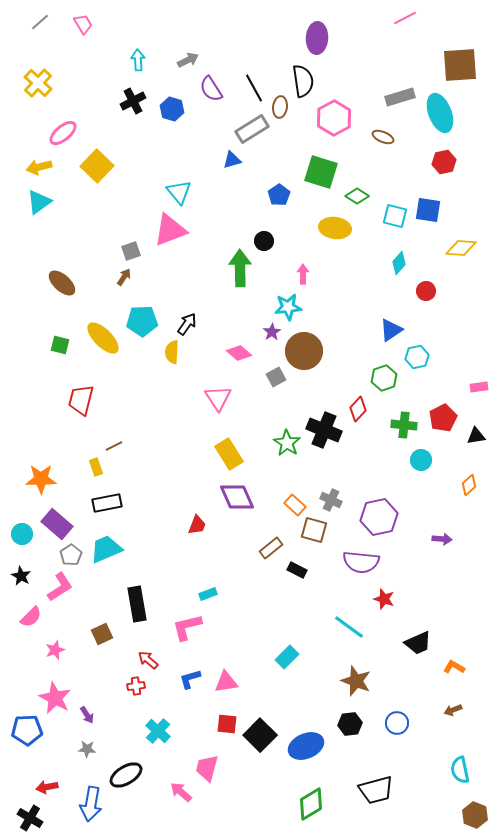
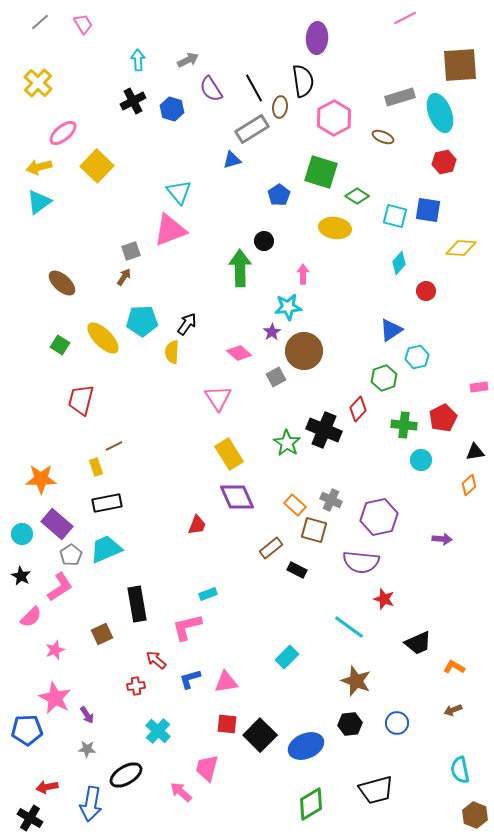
green square at (60, 345): rotated 18 degrees clockwise
black triangle at (476, 436): moved 1 px left, 16 px down
red arrow at (148, 660): moved 8 px right
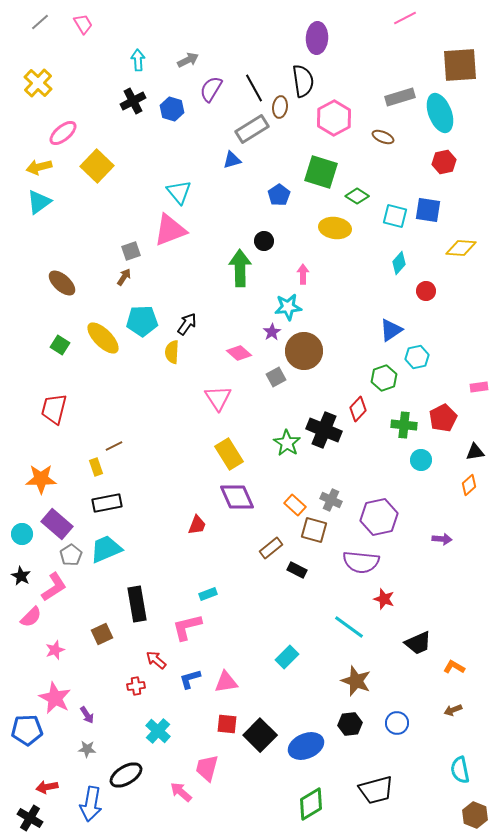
purple semicircle at (211, 89): rotated 64 degrees clockwise
red trapezoid at (81, 400): moved 27 px left, 9 px down
pink L-shape at (60, 587): moved 6 px left
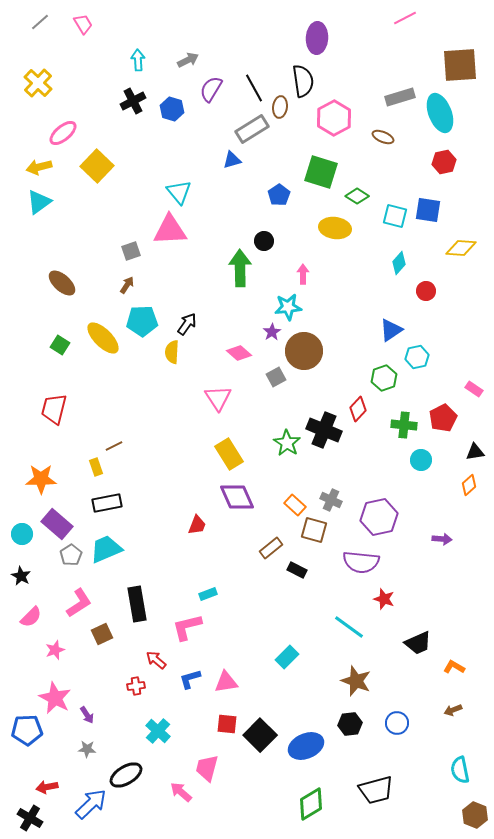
pink triangle at (170, 230): rotated 18 degrees clockwise
brown arrow at (124, 277): moved 3 px right, 8 px down
pink rectangle at (479, 387): moved 5 px left, 2 px down; rotated 42 degrees clockwise
pink L-shape at (54, 587): moved 25 px right, 16 px down
blue arrow at (91, 804): rotated 144 degrees counterclockwise
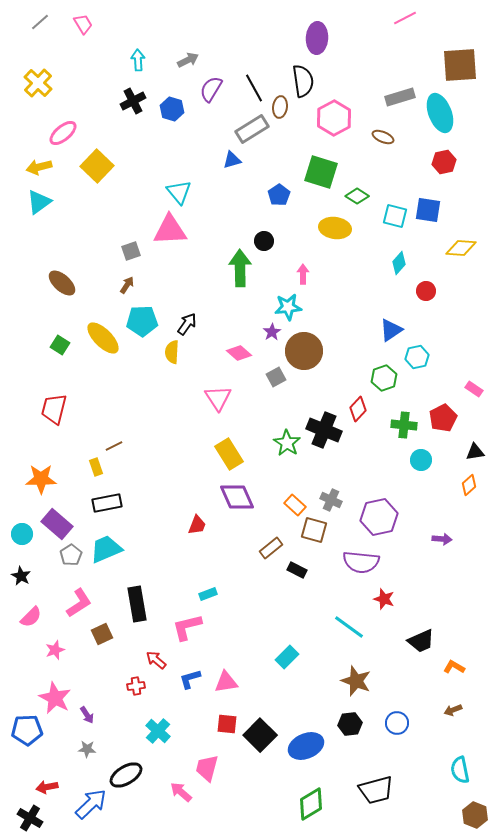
black trapezoid at (418, 643): moved 3 px right, 2 px up
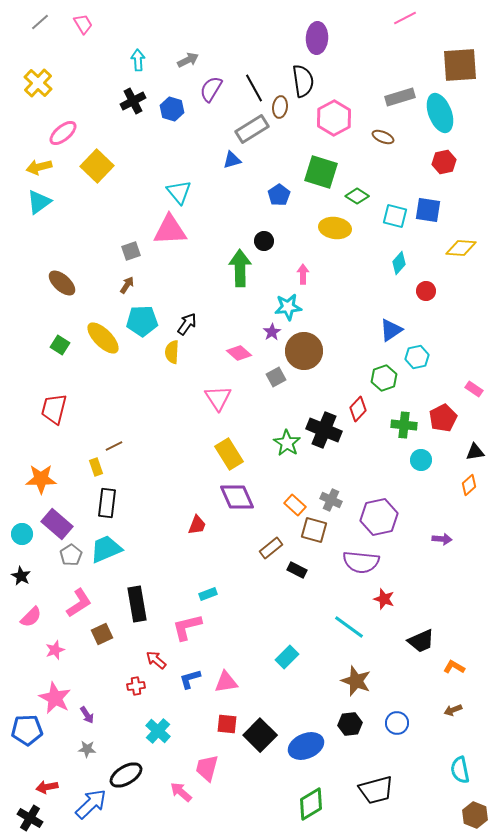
black rectangle at (107, 503): rotated 72 degrees counterclockwise
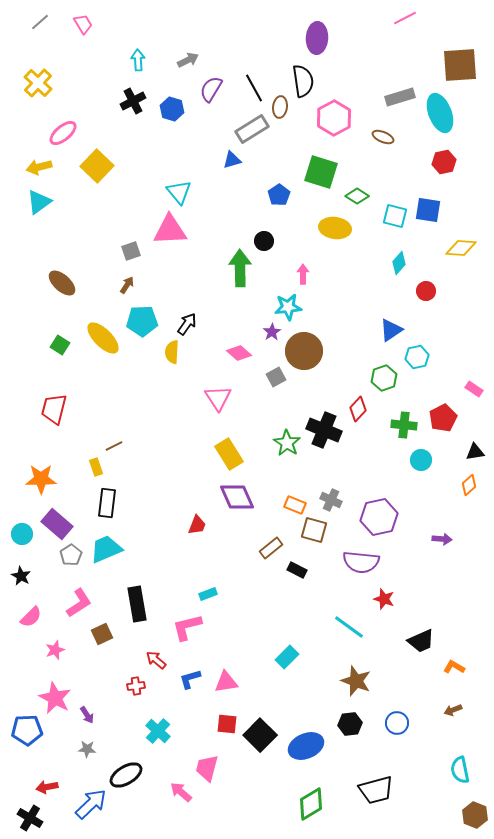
orange rectangle at (295, 505): rotated 20 degrees counterclockwise
